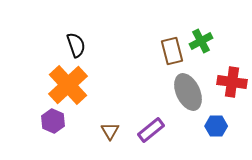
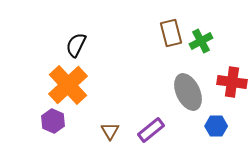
black semicircle: rotated 135 degrees counterclockwise
brown rectangle: moved 1 px left, 18 px up
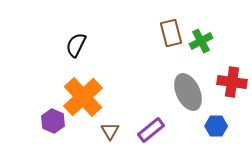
orange cross: moved 15 px right, 12 px down
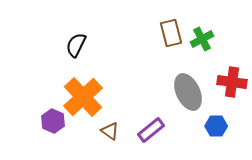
green cross: moved 1 px right, 2 px up
brown triangle: rotated 24 degrees counterclockwise
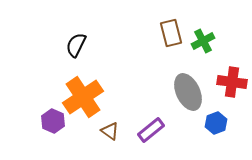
green cross: moved 1 px right, 2 px down
orange cross: rotated 9 degrees clockwise
blue hexagon: moved 3 px up; rotated 20 degrees counterclockwise
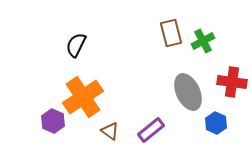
blue hexagon: rotated 15 degrees counterclockwise
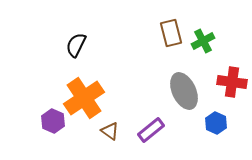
gray ellipse: moved 4 px left, 1 px up
orange cross: moved 1 px right, 1 px down
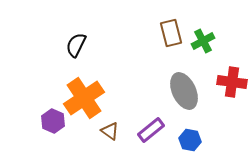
blue hexagon: moved 26 px left, 17 px down; rotated 15 degrees counterclockwise
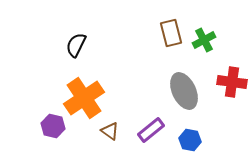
green cross: moved 1 px right, 1 px up
purple hexagon: moved 5 px down; rotated 10 degrees counterclockwise
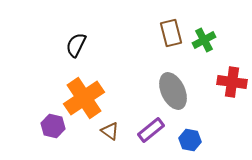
gray ellipse: moved 11 px left
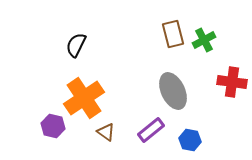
brown rectangle: moved 2 px right, 1 px down
brown triangle: moved 4 px left, 1 px down
